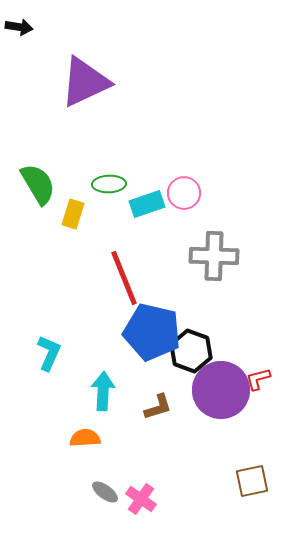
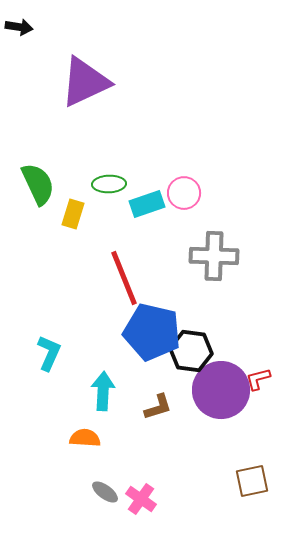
green semicircle: rotated 6 degrees clockwise
black hexagon: rotated 12 degrees counterclockwise
orange semicircle: rotated 8 degrees clockwise
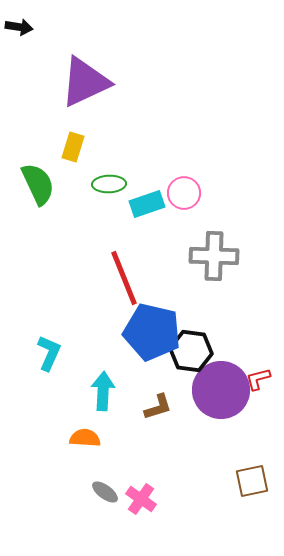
yellow rectangle: moved 67 px up
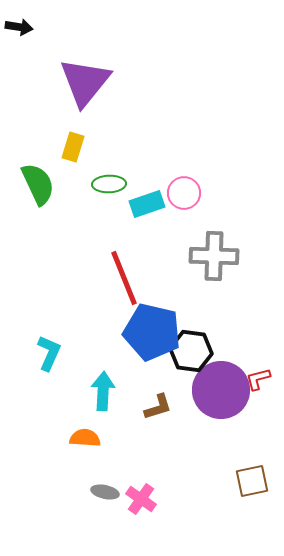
purple triangle: rotated 26 degrees counterclockwise
gray ellipse: rotated 24 degrees counterclockwise
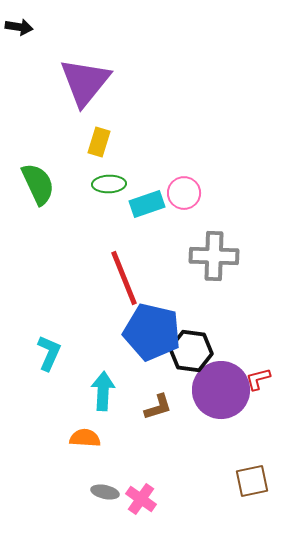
yellow rectangle: moved 26 px right, 5 px up
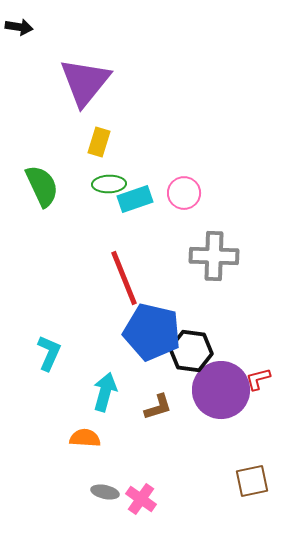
green semicircle: moved 4 px right, 2 px down
cyan rectangle: moved 12 px left, 5 px up
cyan arrow: moved 2 px right, 1 px down; rotated 12 degrees clockwise
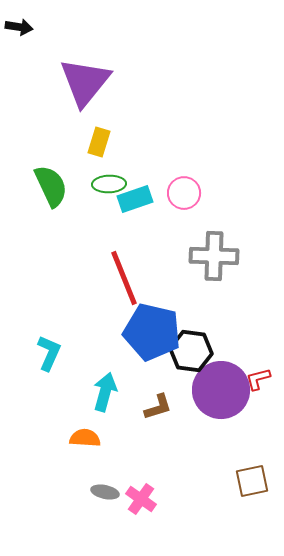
green semicircle: moved 9 px right
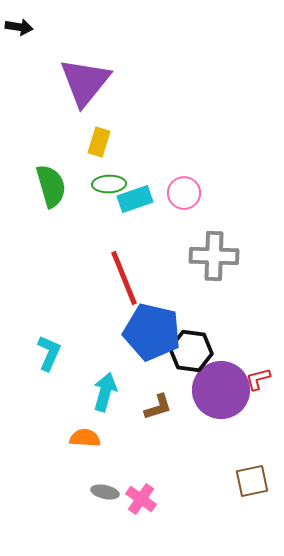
green semicircle: rotated 9 degrees clockwise
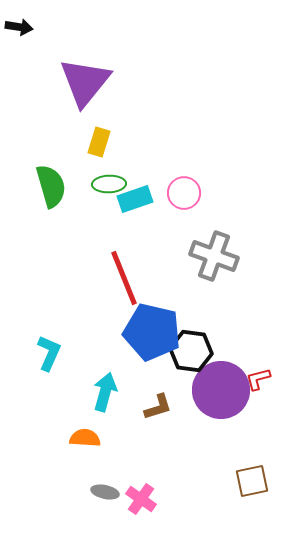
gray cross: rotated 18 degrees clockwise
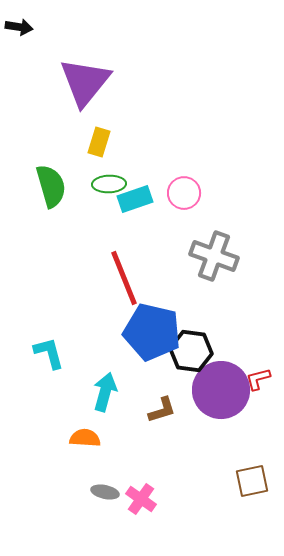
cyan L-shape: rotated 39 degrees counterclockwise
brown L-shape: moved 4 px right, 3 px down
